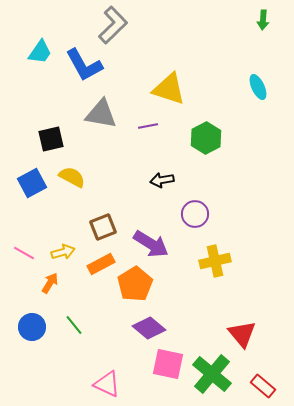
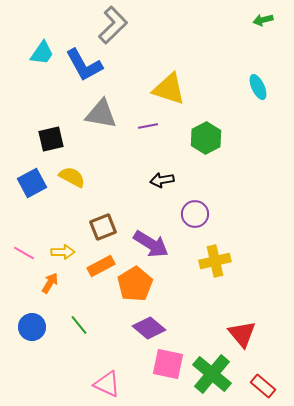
green arrow: rotated 72 degrees clockwise
cyan trapezoid: moved 2 px right, 1 px down
yellow arrow: rotated 15 degrees clockwise
orange rectangle: moved 2 px down
green line: moved 5 px right
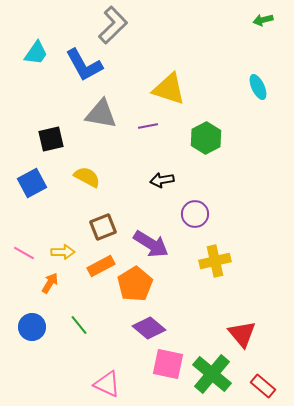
cyan trapezoid: moved 6 px left
yellow semicircle: moved 15 px right
